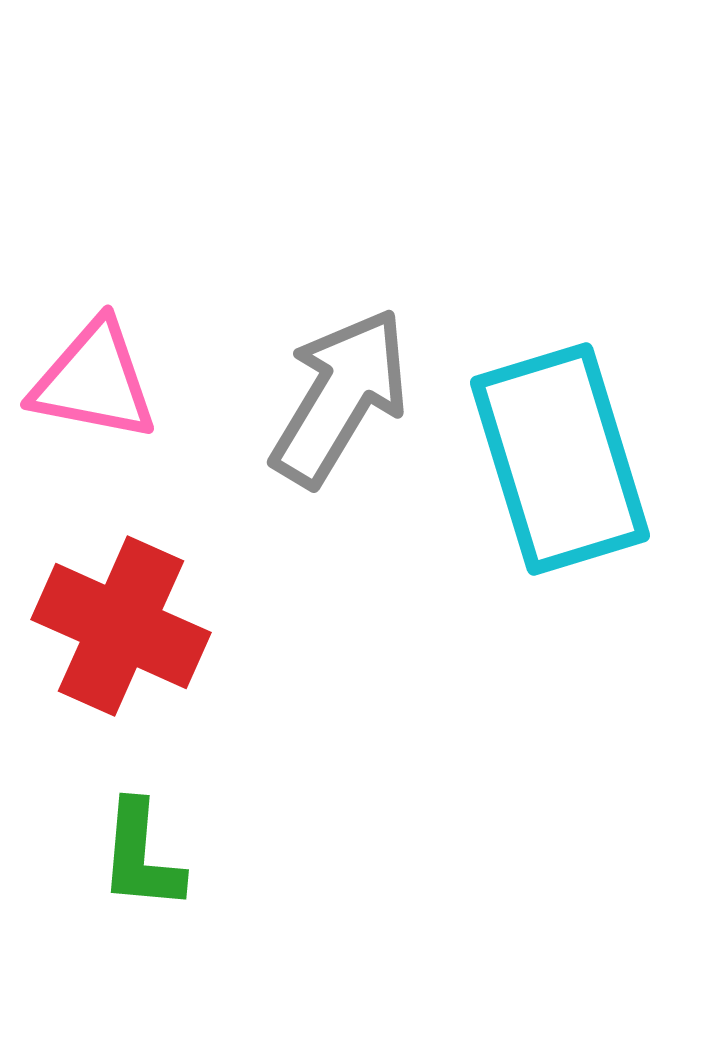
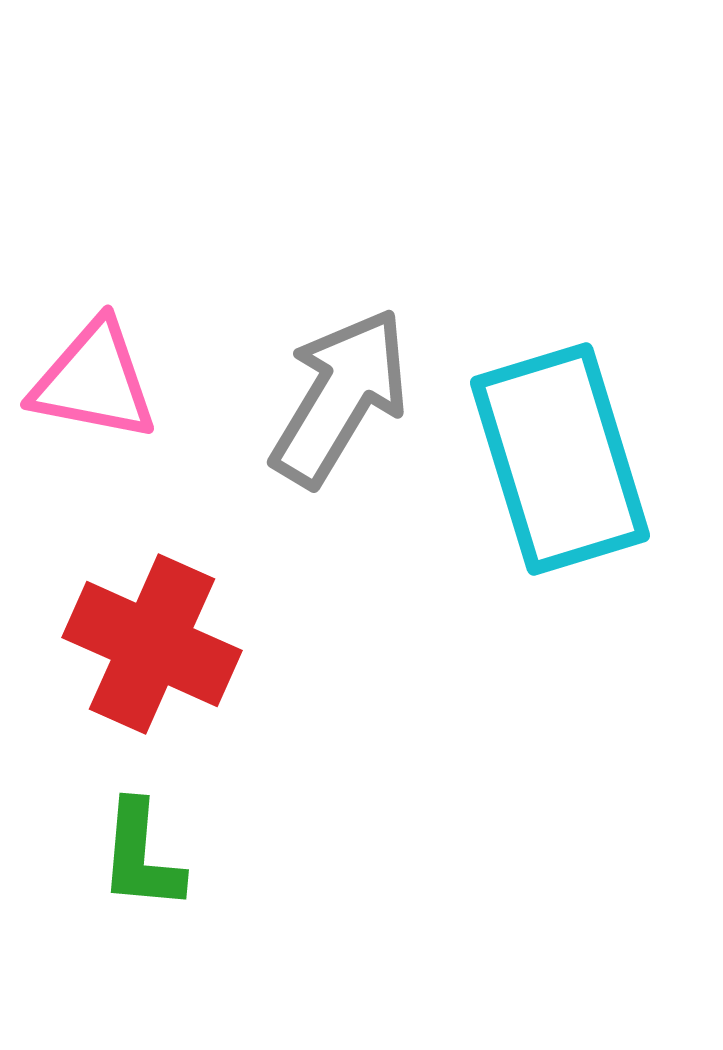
red cross: moved 31 px right, 18 px down
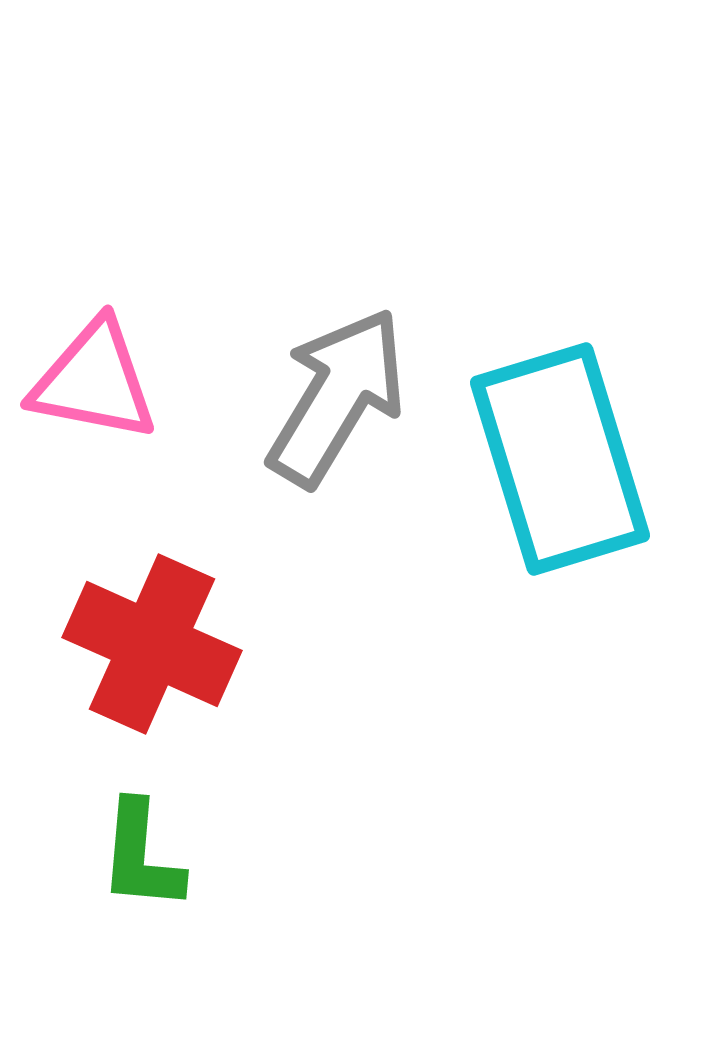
gray arrow: moved 3 px left
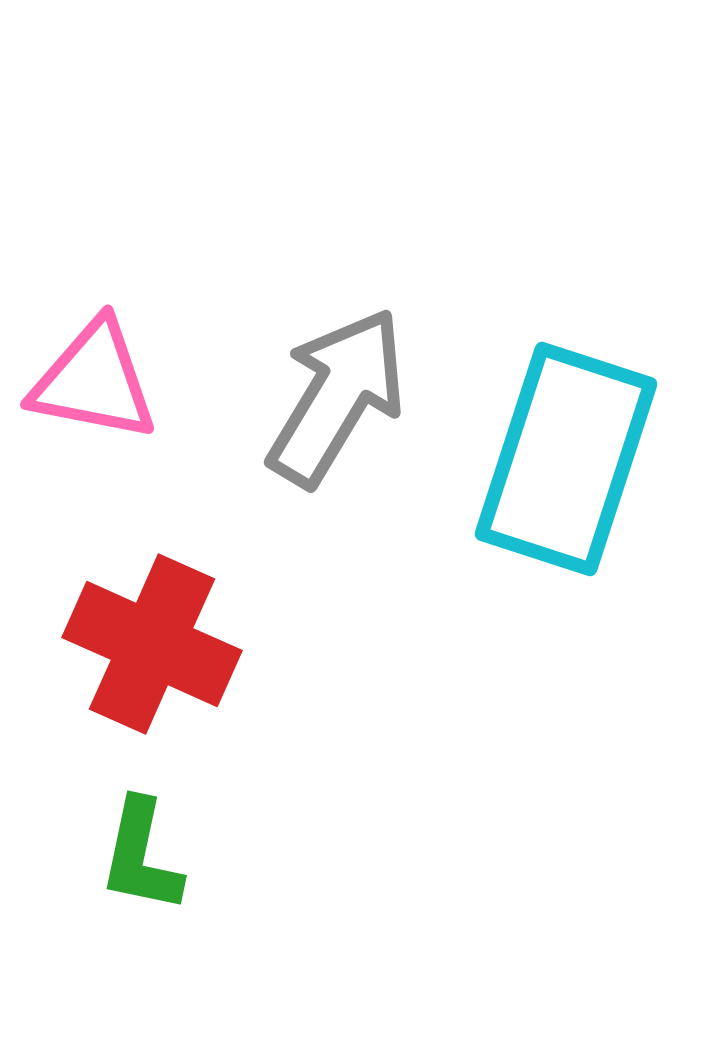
cyan rectangle: moved 6 px right; rotated 35 degrees clockwise
green L-shape: rotated 7 degrees clockwise
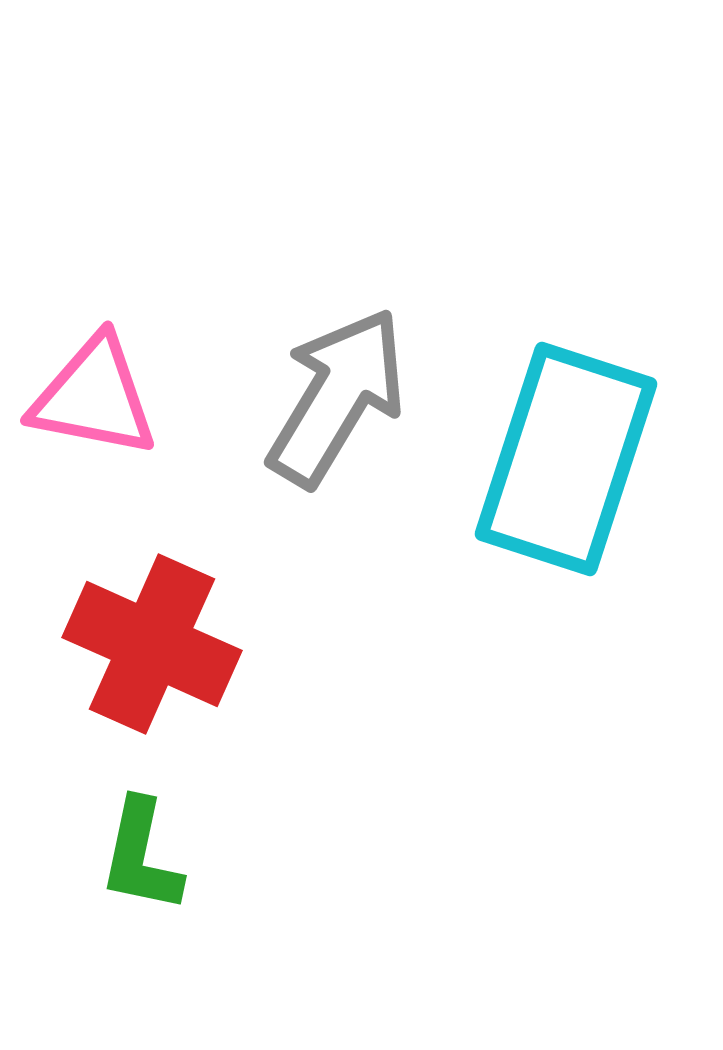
pink triangle: moved 16 px down
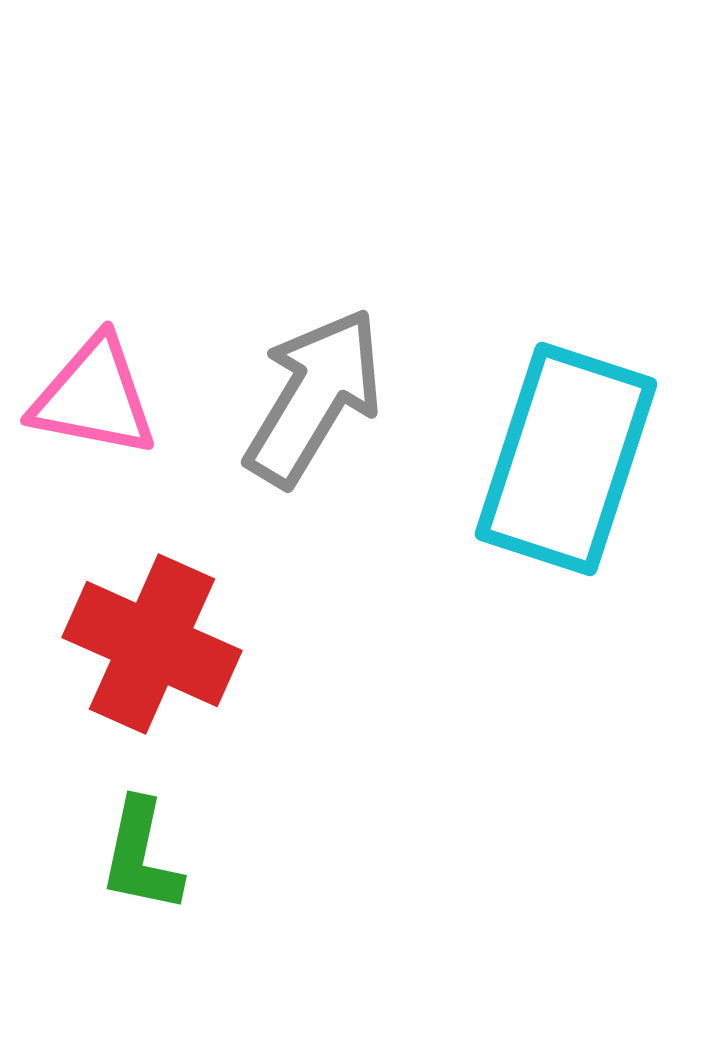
gray arrow: moved 23 px left
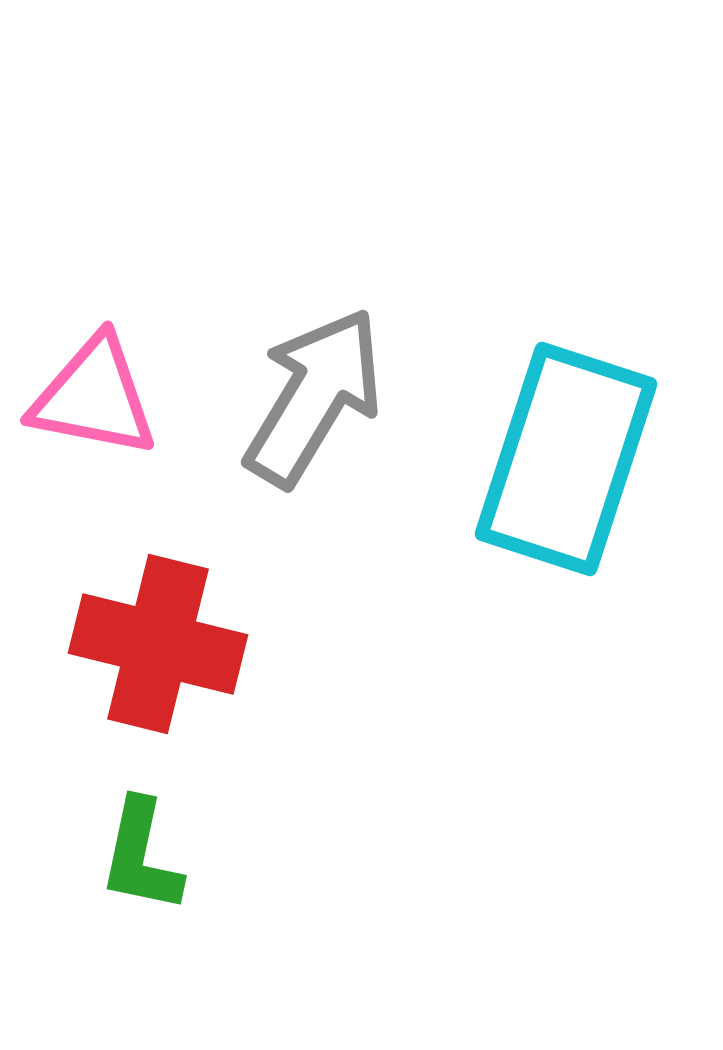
red cross: moved 6 px right; rotated 10 degrees counterclockwise
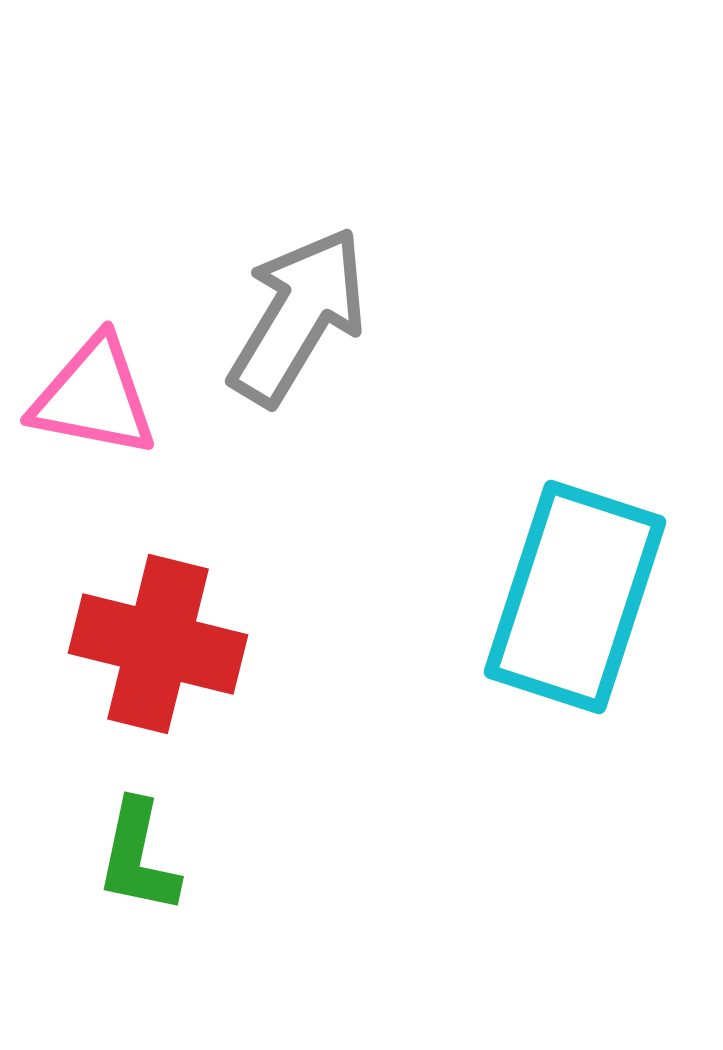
gray arrow: moved 16 px left, 81 px up
cyan rectangle: moved 9 px right, 138 px down
green L-shape: moved 3 px left, 1 px down
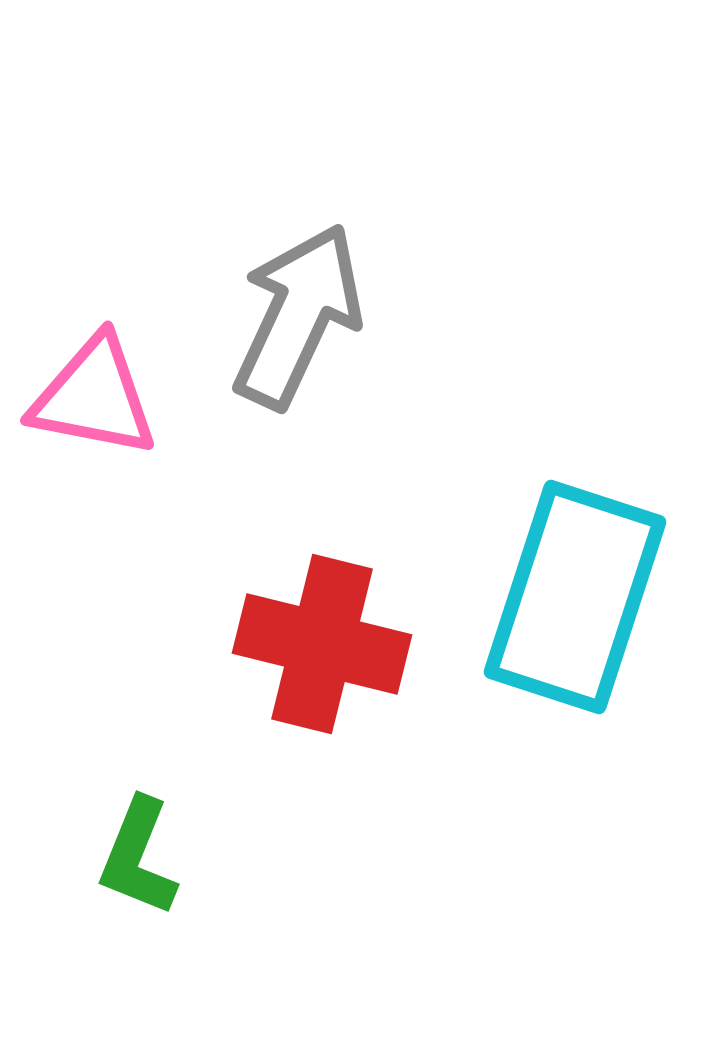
gray arrow: rotated 6 degrees counterclockwise
red cross: moved 164 px right
green L-shape: rotated 10 degrees clockwise
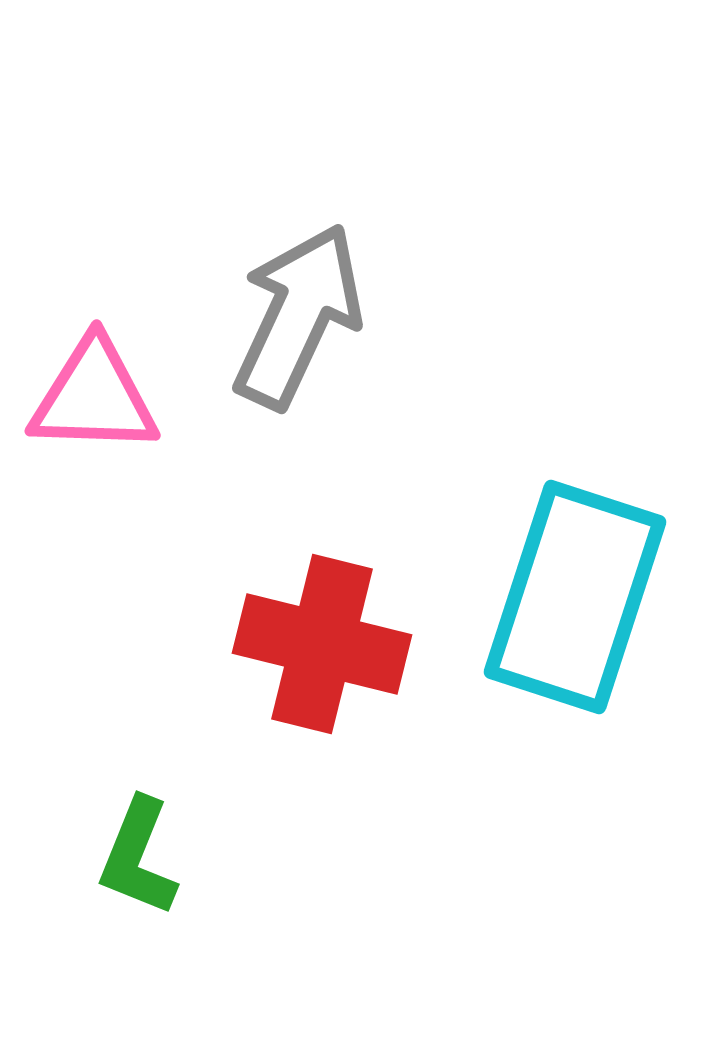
pink triangle: rotated 9 degrees counterclockwise
